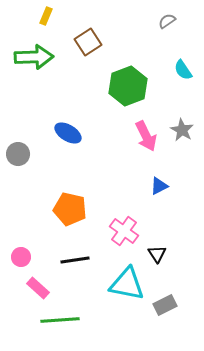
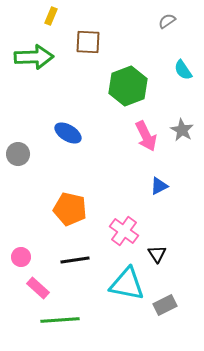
yellow rectangle: moved 5 px right
brown square: rotated 36 degrees clockwise
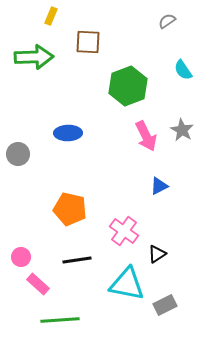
blue ellipse: rotated 32 degrees counterclockwise
black triangle: rotated 30 degrees clockwise
black line: moved 2 px right
pink rectangle: moved 4 px up
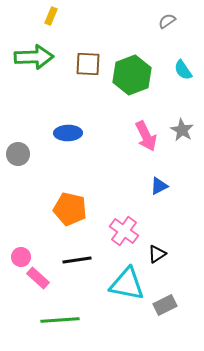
brown square: moved 22 px down
green hexagon: moved 4 px right, 11 px up
pink rectangle: moved 6 px up
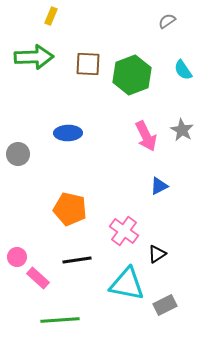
pink circle: moved 4 px left
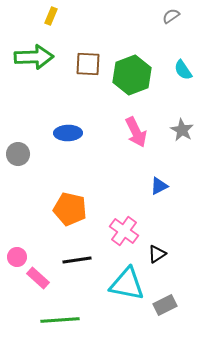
gray semicircle: moved 4 px right, 5 px up
pink arrow: moved 10 px left, 4 px up
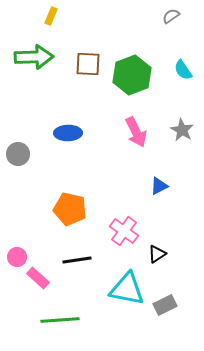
cyan triangle: moved 5 px down
